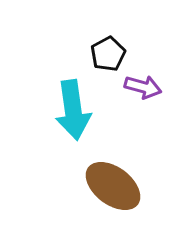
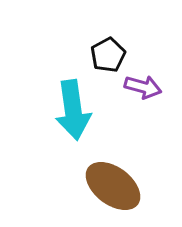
black pentagon: moved 1 px down
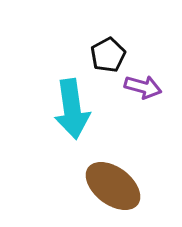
cyan arrow: moved 1 px left, 1 px up
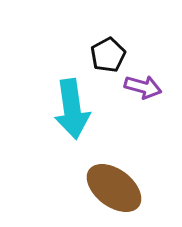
brown ellipse: moved 1 px right, 2 px down
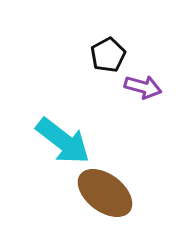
cyan arrow: moved 9 px left, 32 px down; rotated 44 degrees counterclockwise
brown ellipse: moved 9 px left, 5 px down
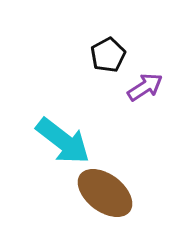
purple arrow: moved 2 px right; rotated 48 degrees counterclockwise
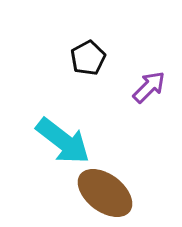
black pentagon: moved 20 px left, 3 px down
purple arrow: moved 4 px right; rotated 12 degrees counterclockwise
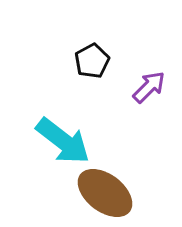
black pentagon: moved 4 px right, 3 px down
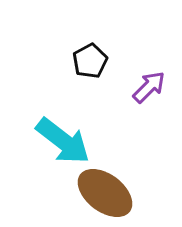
black pentagon: moved 2 px left
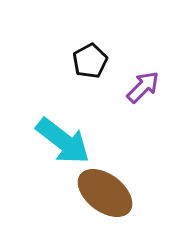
purple arrow: moved 6 px left
